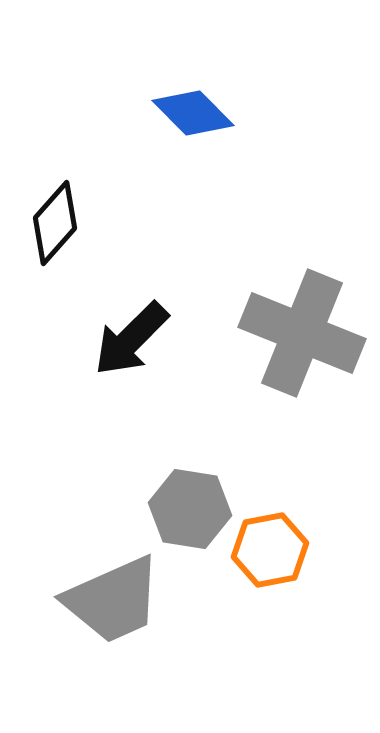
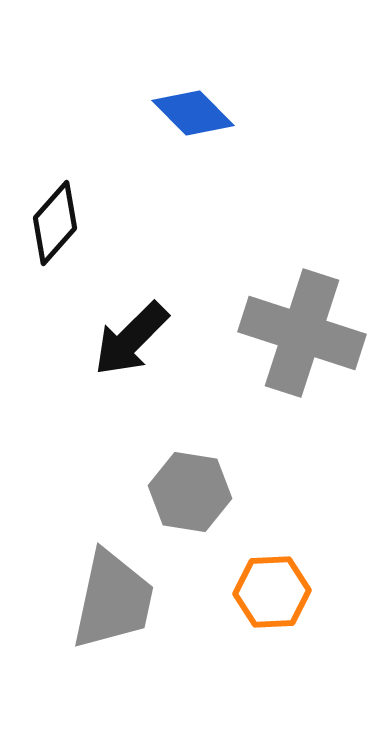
gray cross: rotated 4 degrees counterclockwise
gray hexagon: moved 17 px up
orange hexagon: moved 2 px right, 42 px down; rotated 8 degrees clockwise
gray trapezoid: rotated 54 degrees counterclockwise
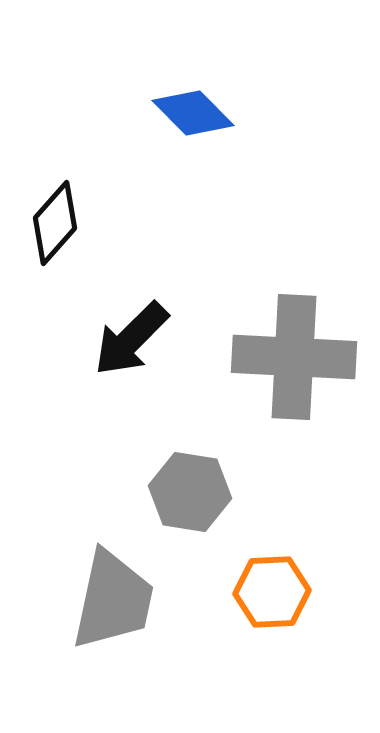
gray cross: moved 8 px left, 24 px down; rotated 15 degrees counterclockwise
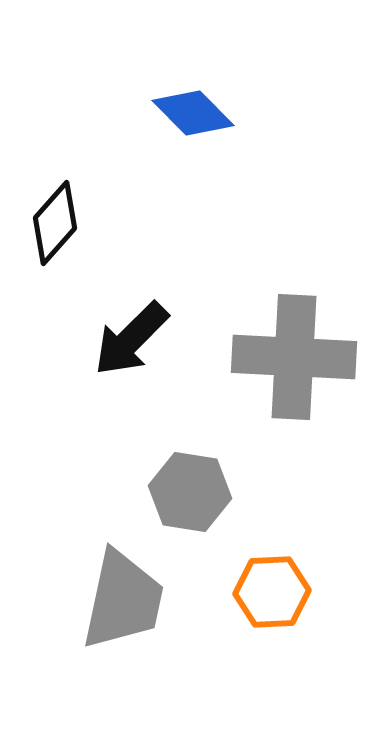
gray trapezoid: moved 10 px right
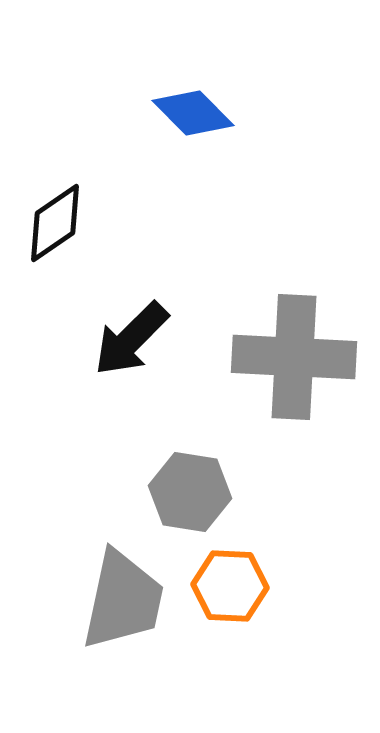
black diamond: rotated 14 degrees clockwise
orange hexagon: moved 42 px left, 6 px up; rotated 6 degrees clockwise
